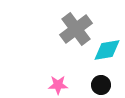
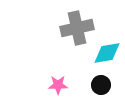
gray cross: moved 1 px right, 1 px up; rotated 24 degrees clockwise
cyan diamond: moved 3 px down
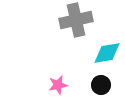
gray cross: moved 1 px left, 8 px up
pink star: rotated 12 degrees counterclockwise
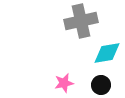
gray cross: moved 5 px right, 1 px down
pink star: moved 6 px right, 2 px up
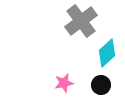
gray cross: rotated 24 degrees counterclockwise
cyan diamond: rotated 32 degrees counterclockwise
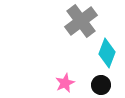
cyan diamond: rotated 28 degrees counterclockwise
pink star: moved 1 px right; rotated 12 degrees counterclockwise
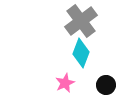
cyan diamond: moved 26 px left
black circle: moved 5 px right
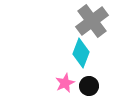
gray cross: moved 11 px right
black circle: moved 17 px left, 1 px down
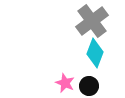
cyan diamond: moved 14 px right
pink star: rotated 24 degrees counterclockwise
